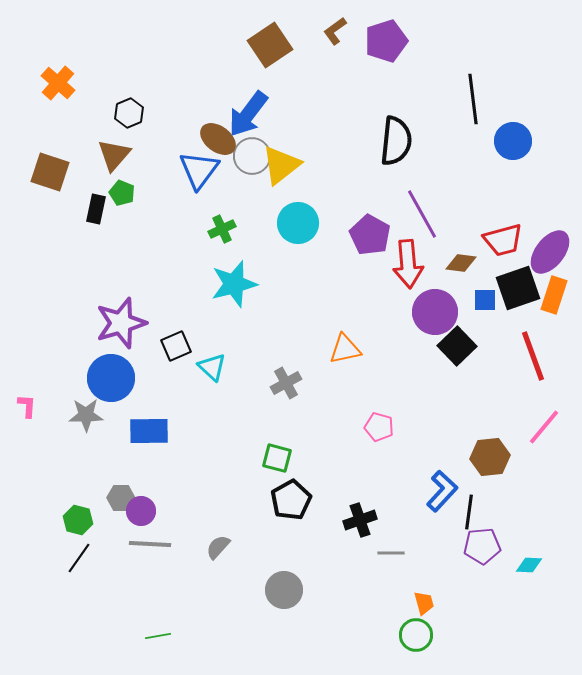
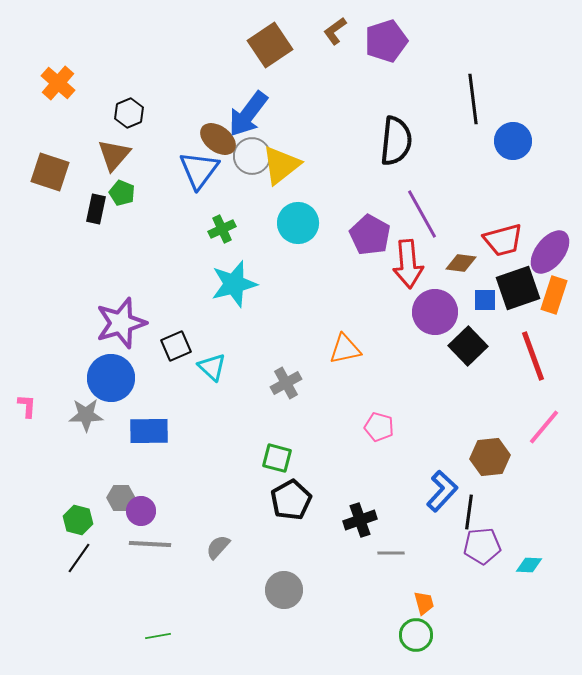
black square at (457, 346): moved 11 px right
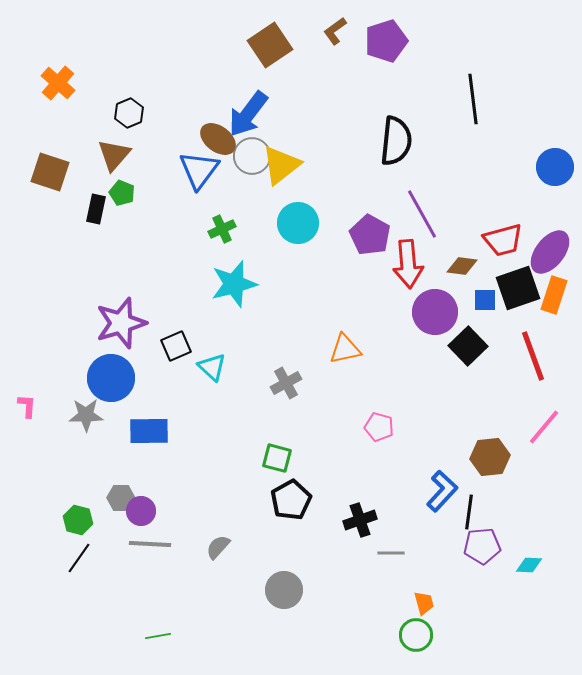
blue circle at (513, 141): moved 42 px right, 26 px down
brown diamond at (461, 263): moved 1 px right, 3 px down
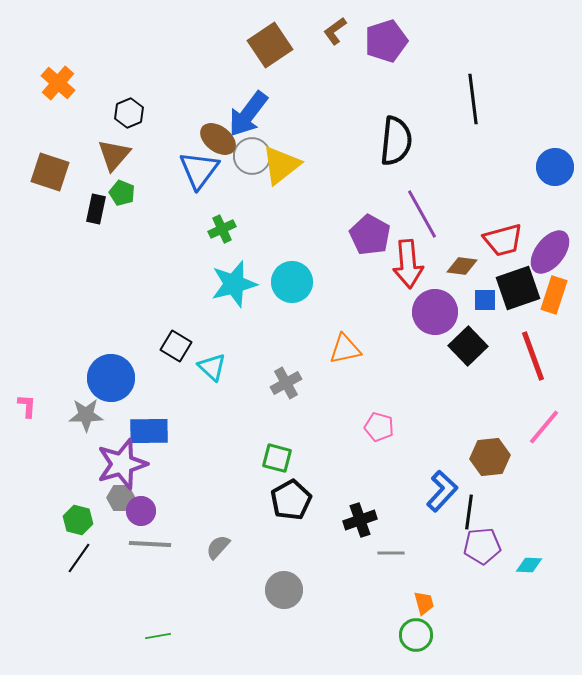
cyan circle at (298, 223): moved 6 px left, 59 px down
purple star at (121, 323): moved 1 px right, 141 px down
black square at (176, 346): rotated 36 degrees counterclockwise
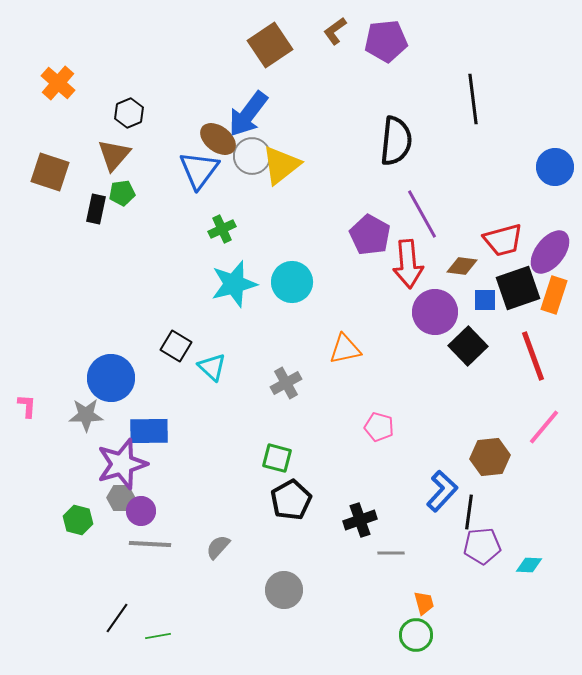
purple pentagon at (386, 41): rotated 12 degrees clockwise
green pentagon at (122, 193): rotated 30 degrees counterclockwise
black line at (79, 558): moved 38 px right, 60 px down
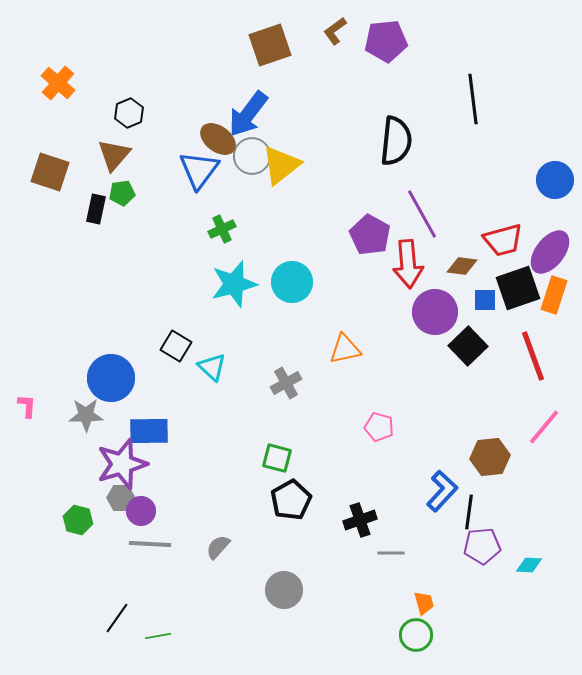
brown square at (270, 45): rotated 15 degrees clockwise
blue circle at (555, 167): moved 13 px down
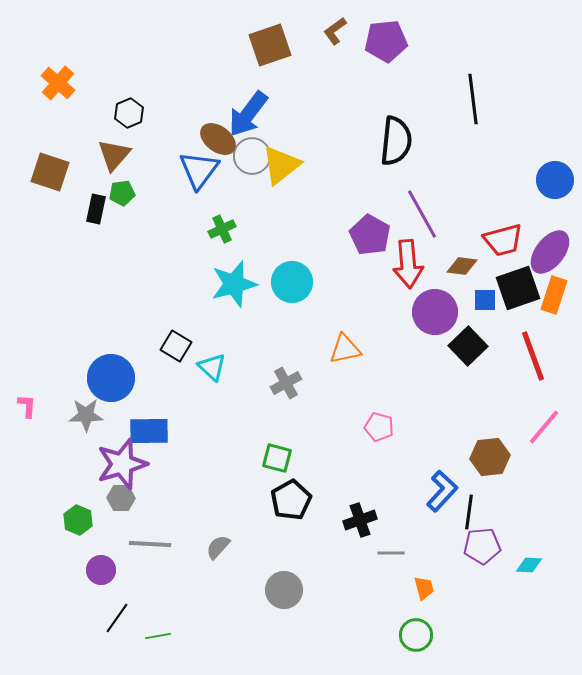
purple circle at (141, 511): moved 40 px left, 59 px down
green hexagon at (78, 520): rotated 8 degrees clockwise
orange trapezoid at (424, 603): moved 15 px up
